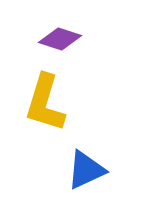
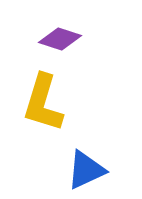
yellow L-shape: moved 2 px left
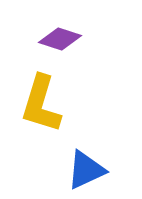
yellow L-shape: moved 2 px left, 1 px down
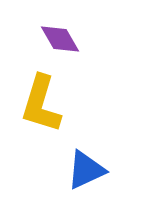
purple diamond: rotated 42 degrees clockwise
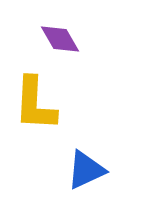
yellow L-shape: moved 6 px left; rotated 14 degrees counterclockwise
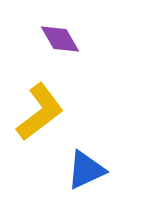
yellow L-shape: moved 5 px right, 8 px down; rotated 130 degrees counterclockwise
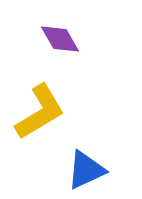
yellow L-shape: rotated 6 degrees clockwise
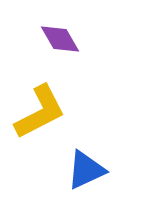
yellow L-shape: rotated 4 degrees clockwise
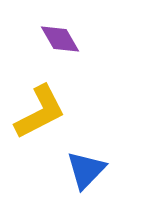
blue triangle: rotated 21 degrees counterclockwise
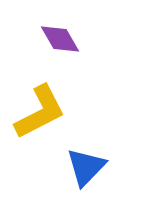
blue triangle: moved 3 px up
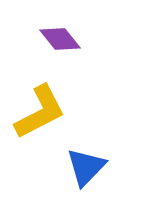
purple diamond: rotated 9 degrees counterclockwise
